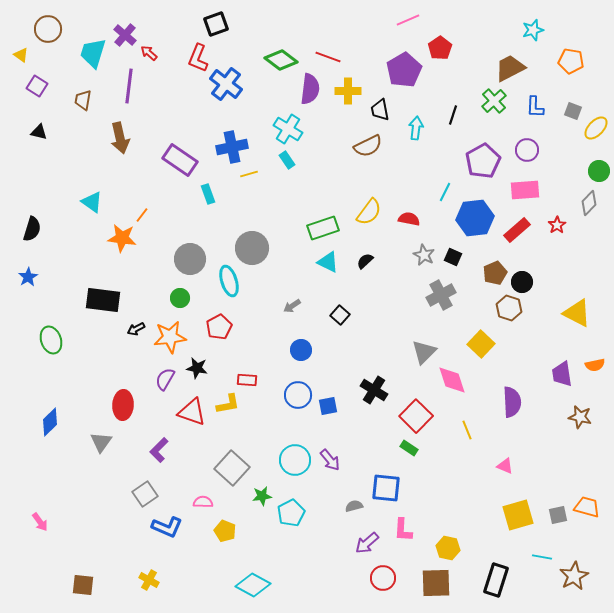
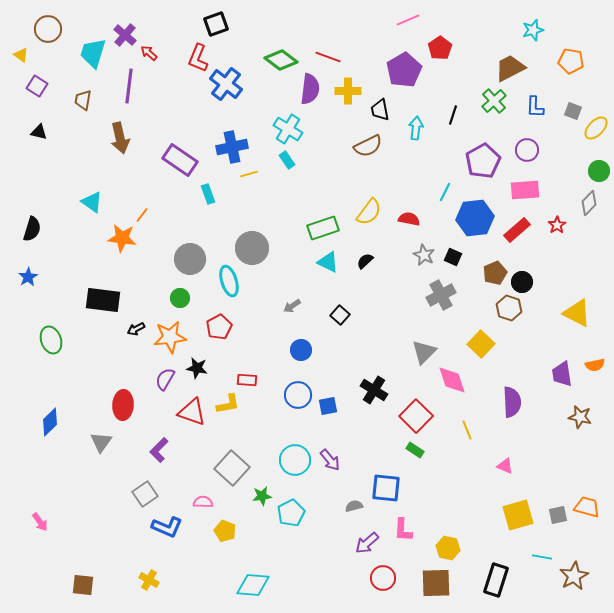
green rectangle at (409, 448): moved 6 px right, 2 px down
cyan diamond at (253, 585): rotated 24 degrees counterclockwise
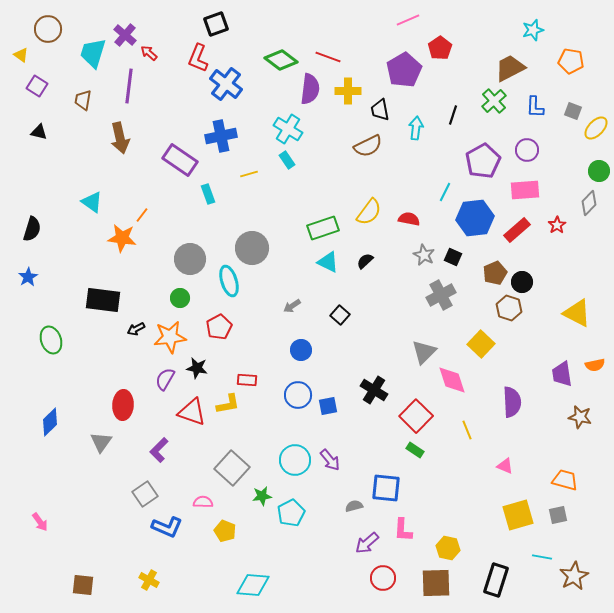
blue cross at (232, 147): moved 11 px left, 11 px up
orange trapezoid at (587, 507): moved 22 px left, 27 px up
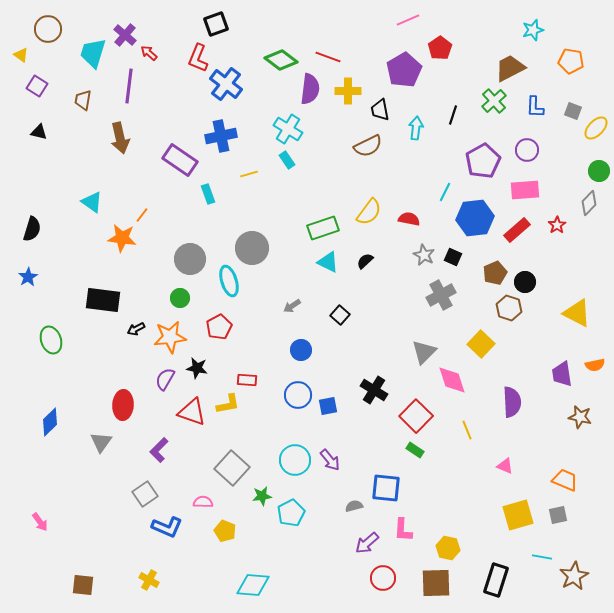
black circle at (522, 282): moved 3 px right
orange trapezoid at (565, 480): rotated 8 degrees clockwise
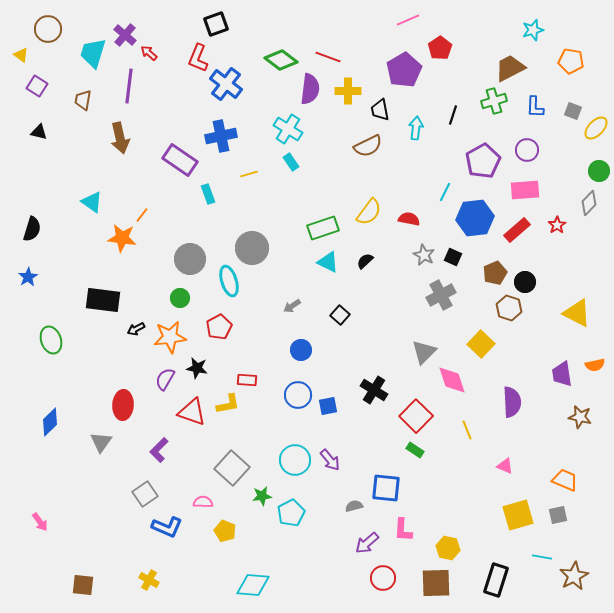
green cross at (494, 101): rotated 25 degrees clockwise
cyan rectangle at (287, 160): moved 4 px right, 2 px down
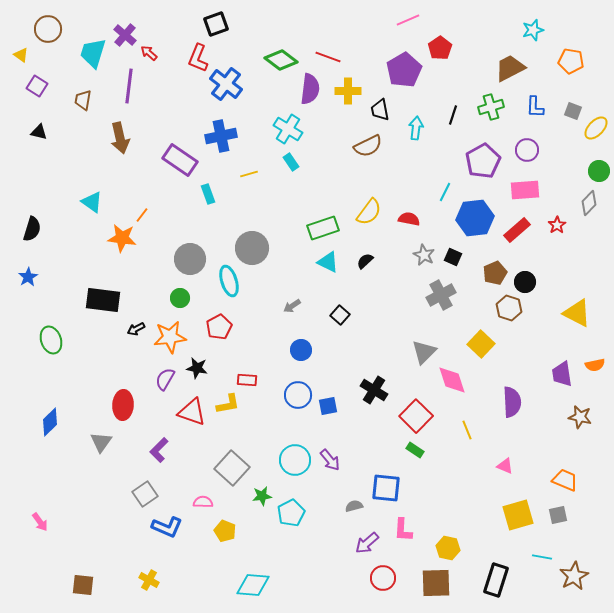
green cross at (494, 101): moved 3 px left, 6 px down
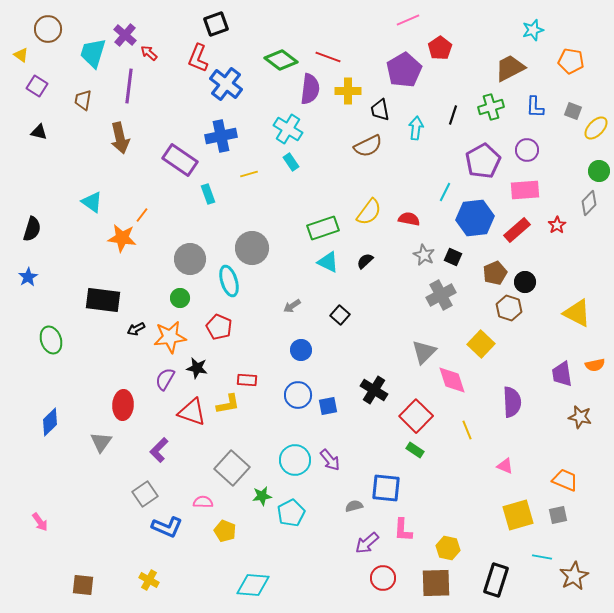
red pentagon at (219, 327): rotated 20 degrees counterclockwise
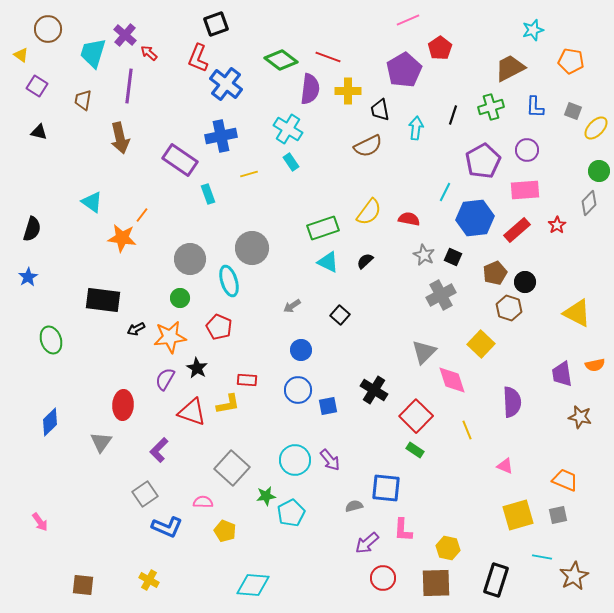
black star at (197, 368): rotated 20 degrees clockwise
blue circle at (298, 395): moved 5 px up
green star at (262, 496): moved 4 px right
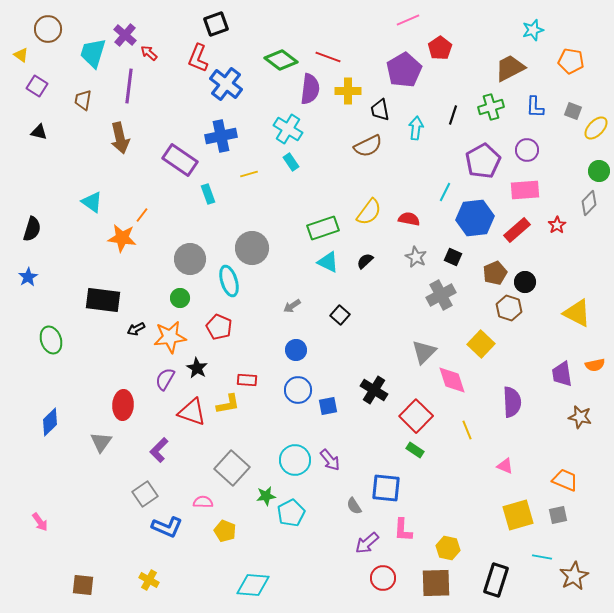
gray star at (424, 255): moved 8 px left, 2 px down
blue circle at (301, 350): moved 5 px left
gray semicircle at (354, 506): rotated 108 degrees counterclockwise
